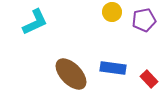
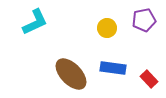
yellow circle: moved 5 px left, 16 px down
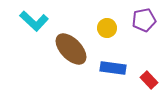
cyan L-shape: moved 1 px left, 1 px up; rotated 68 degrees clockwise
brown ellipse: moved 25 px up
red rectangle: moved 1 px down
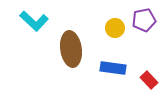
yellow circle: moved 8 px right
brown ellipse: rotated 36 degrees clockwise
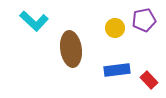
blue rectangle: moved 4 px right, 2 px down; rotated 15 degrees counterclockwise
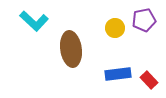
blue rectangle: moved 1 px right, 4 px down
